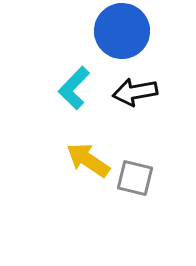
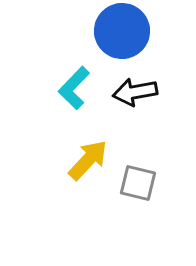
yellow arrow: rotated 99 degrees clockwise
gray square: moved 3 px right, 5 px down
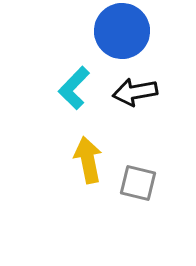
yellow arrow: rotated 54 degrees counterclockwise
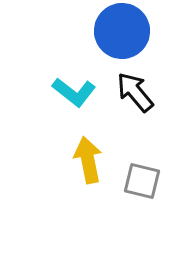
cyan L-shape: moved 4 px down; rotated 96 degrees counterclockwise
black arrow: rotated 60 degrees clockwise
gray square: moved 4 px right, 2 px up
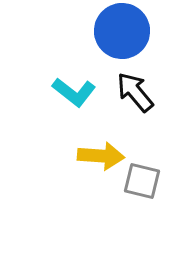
yellow arrow: moved 13 px right, 4 px up; rotated 105 degrees clockwise
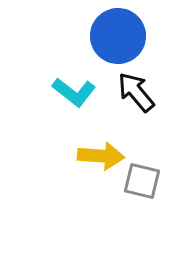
blue circle: moved 4 px left, 5 px down
black arrow: moved 1 px right
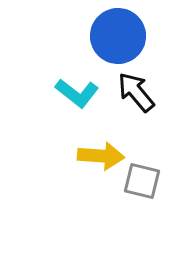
cyan L-shape: moved 3 px right, 1 px down
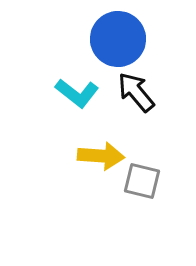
blue circle: moved 3 px down
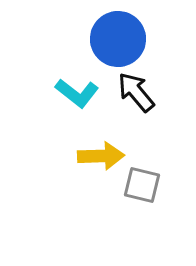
yellow arrow: rotated 6 degrees counterclockwise
gray square: moved 4 px down
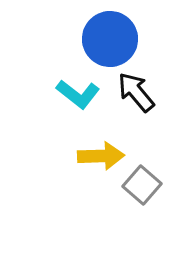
blue circle: moved 8 px left
cyan L-shape: moved 1 px right, 1 px down
gray square: rotated 27 degrees clockwise
